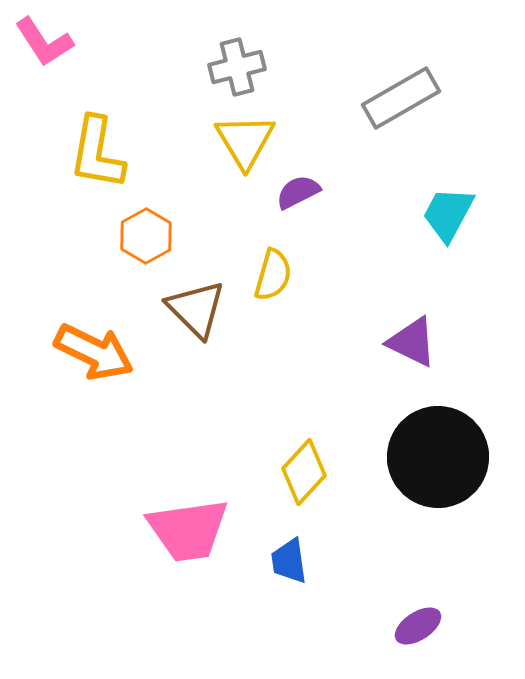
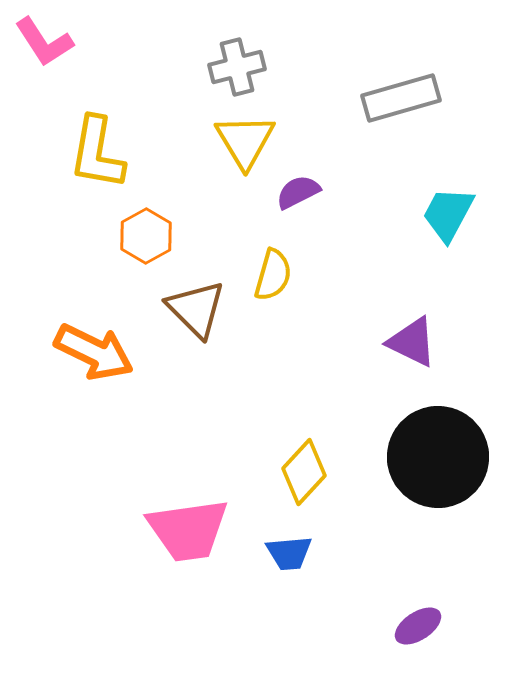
gray rectangle: rotated 14 degrees clockwise
blue trapezoid: moved 8 px up; rotated 87 degrees counterclockwise
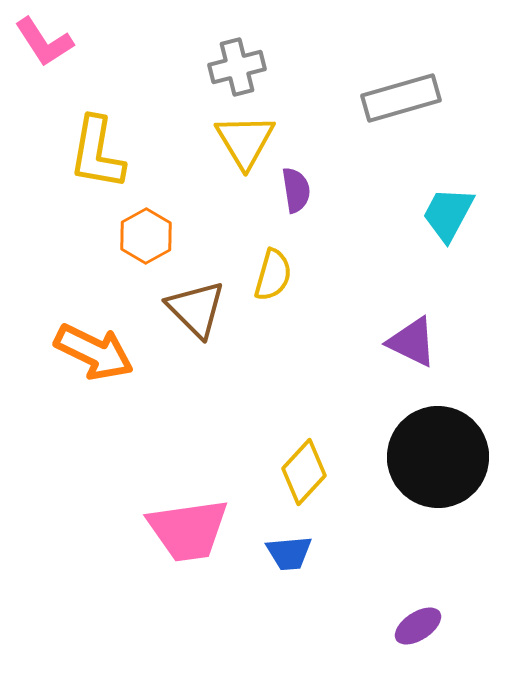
purple semicircle: moved 2 px left, 2 px up; rotated 108 degrees clockwise
